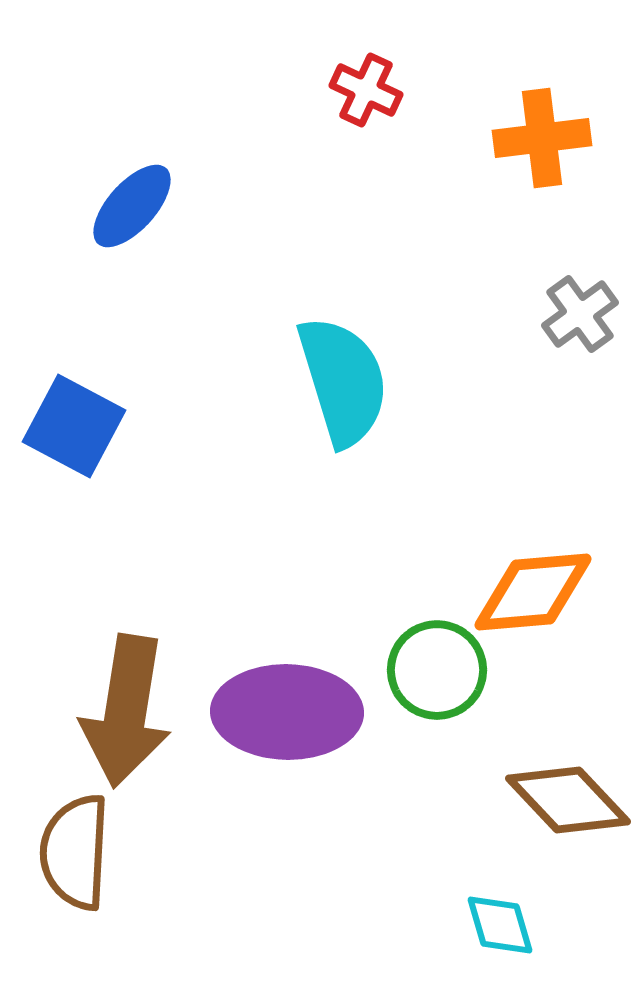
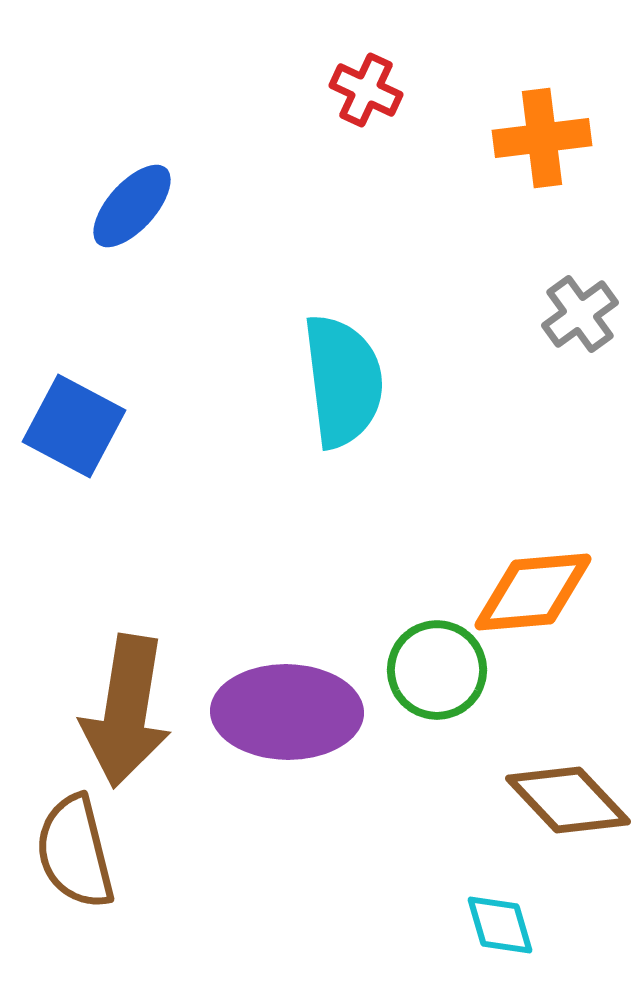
cyan semicircle: rotated 10 degrees clockwise
brown semicircle: rotated 17 degrees counterclockwise
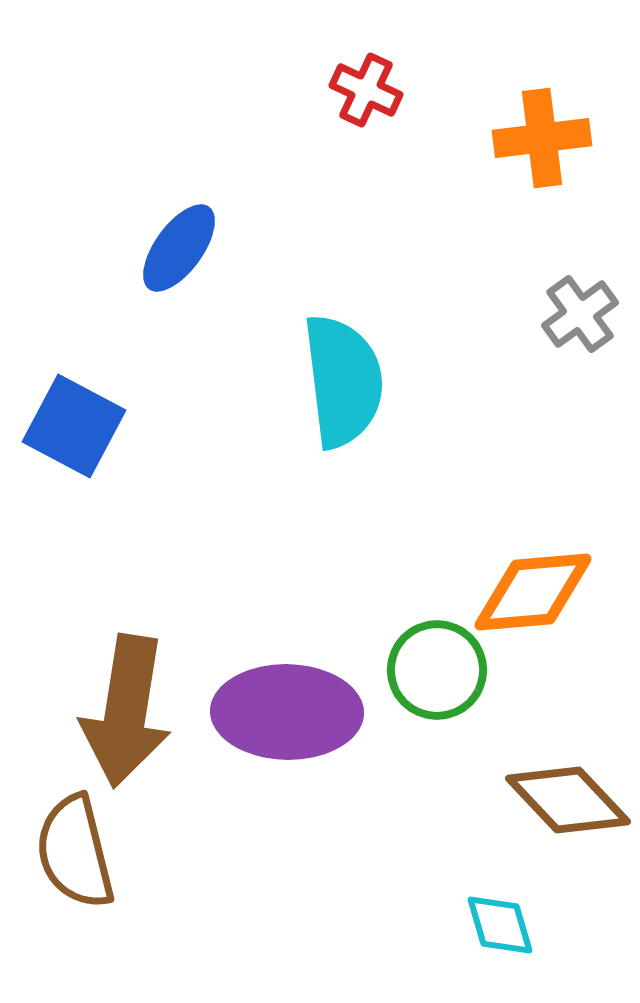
blue ellipse: moved 47 px right, 42 px down; rotated 6 degrees counterclockwise
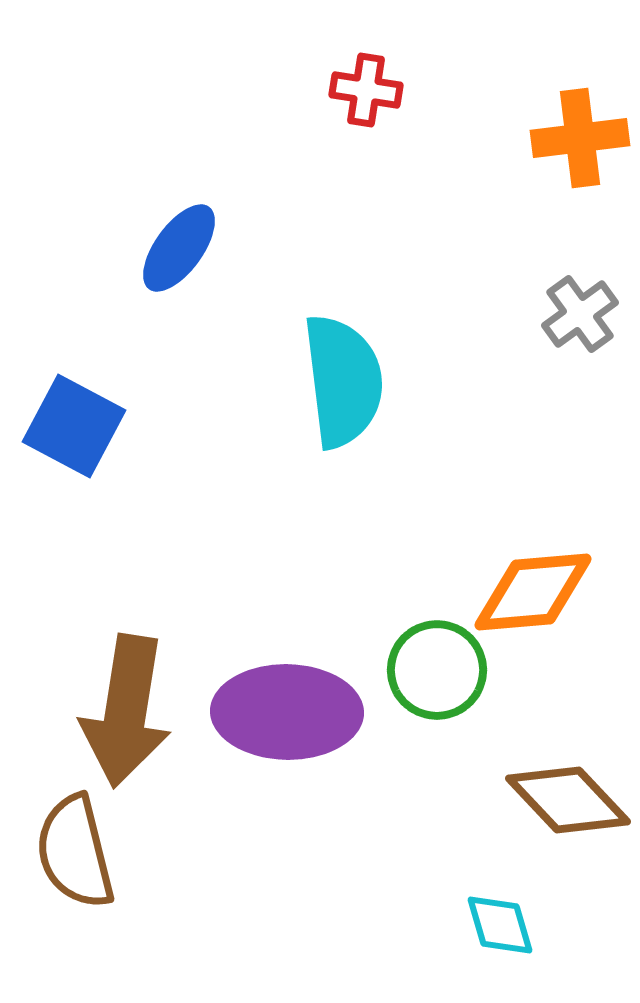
red cross: rotated 16 degrees counterclockwise
orange cross: moved 38 px right
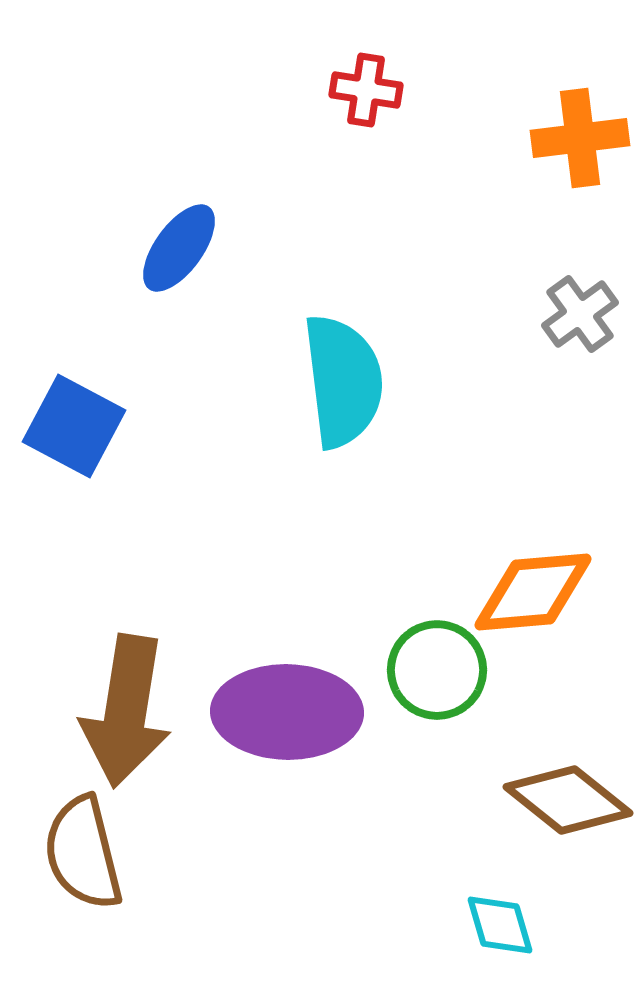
brown diamond: rotated 8 degrees counterclockwise
brown semicircle: moved 8 px right, 1 px down
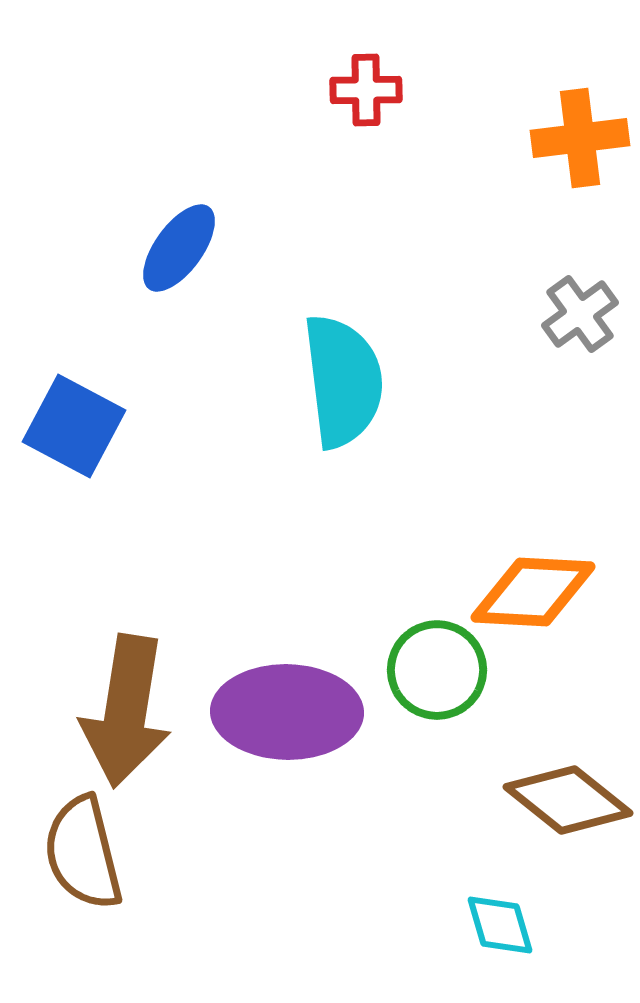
red cross: rotated 10 degrees counterclockwise
orange diamond: rotated 8 degrees clockwise
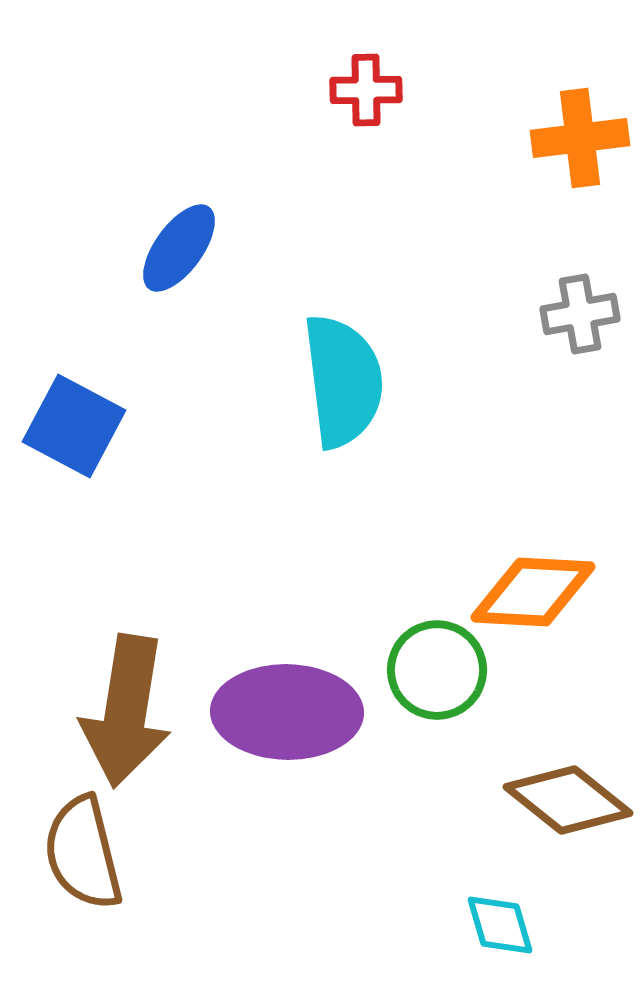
gray cross: rotated 26 degrees clockwise
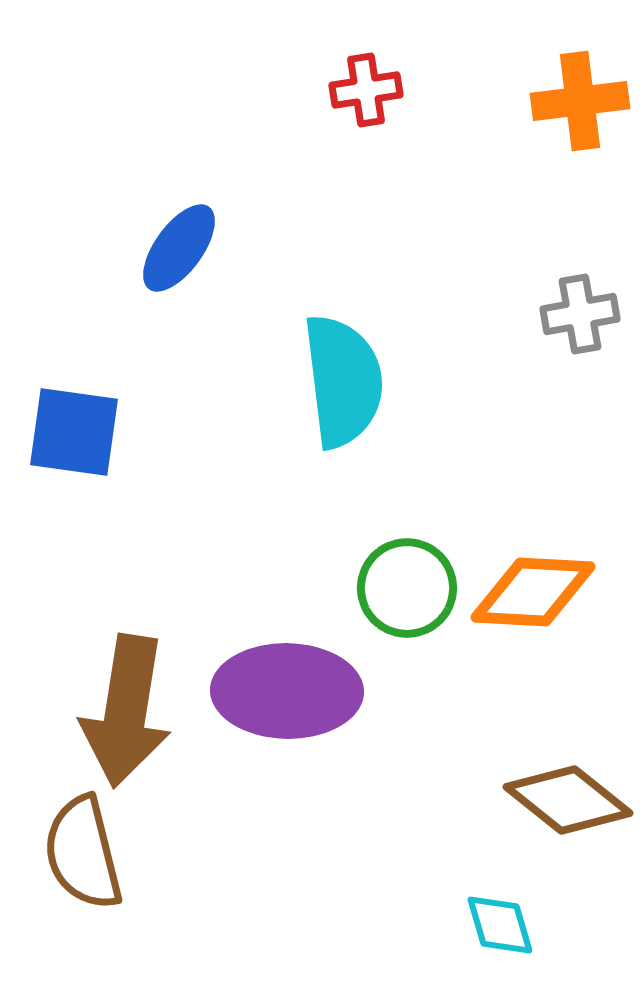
red cross: rotated 8 degrees counterclockwise
orange cross: moved 37 px up
blue square: moved 6 px down; rotated 20 degrees counterclockwise
green circle: moved 30 px left, 82 px up
purple ellipse: moved 21 px up
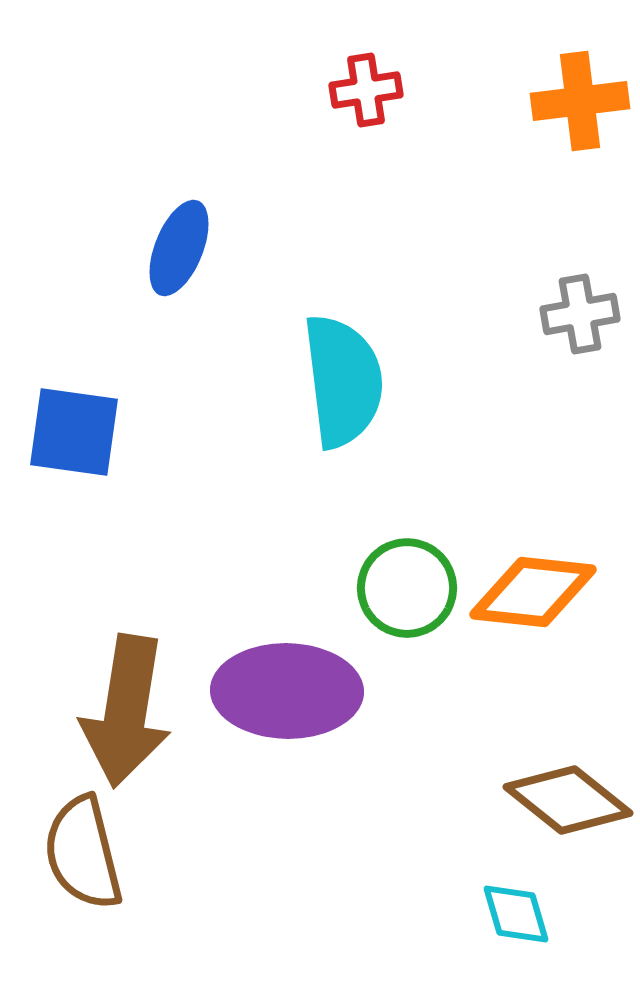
blue ellipse: rotated 14 degrees counterclockwise
orange diamond: rotated 3 degrees clockwise
cyan diamond: moved 16 px right, 11 px up
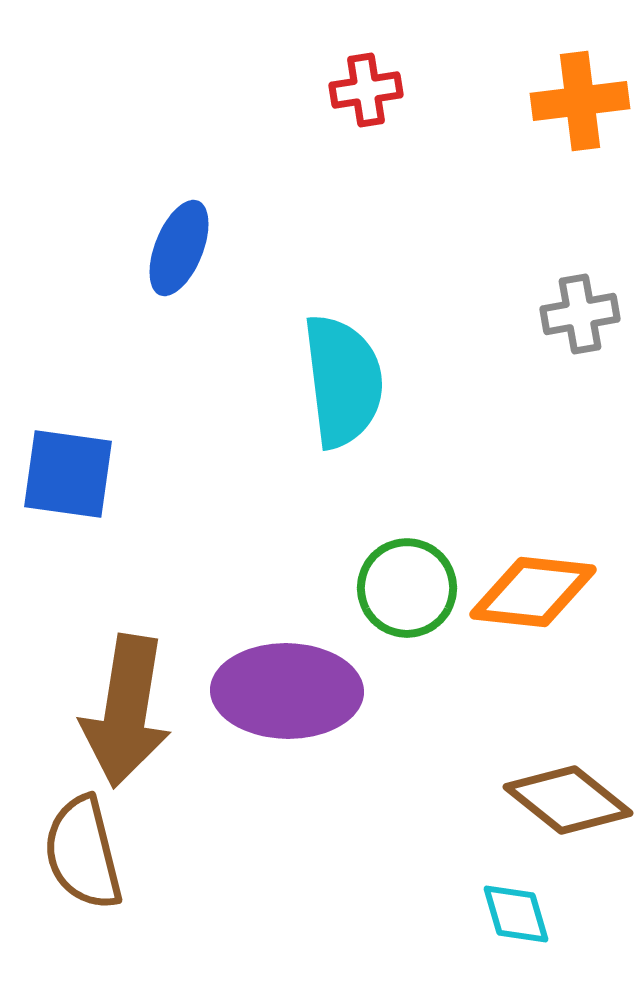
blue square: moved 6 px left, 42 px down
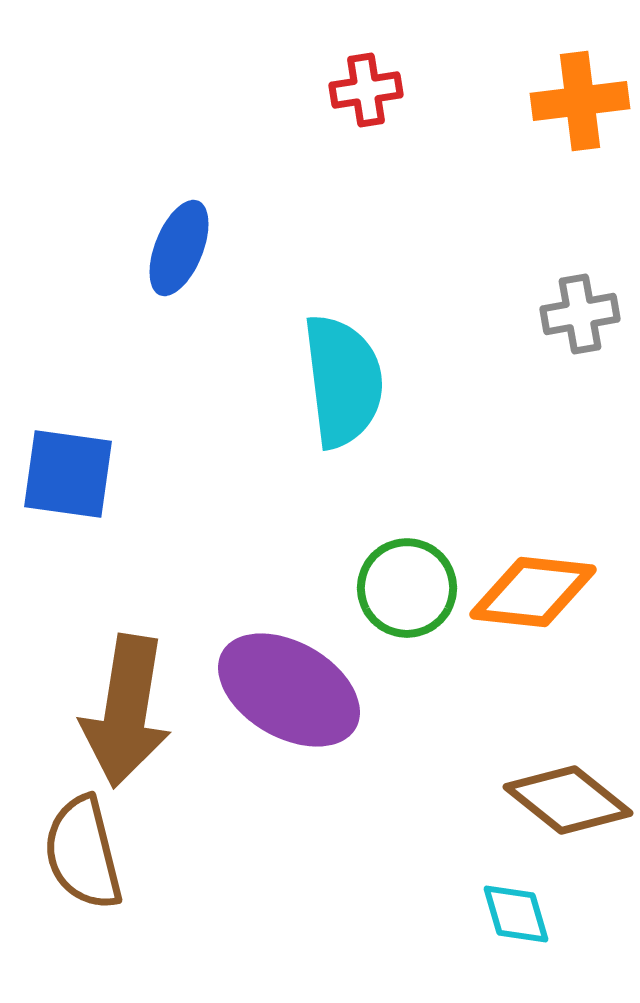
purple ellipse: moved 2 px right, 1 px up; rotated 29 degrees clockwise
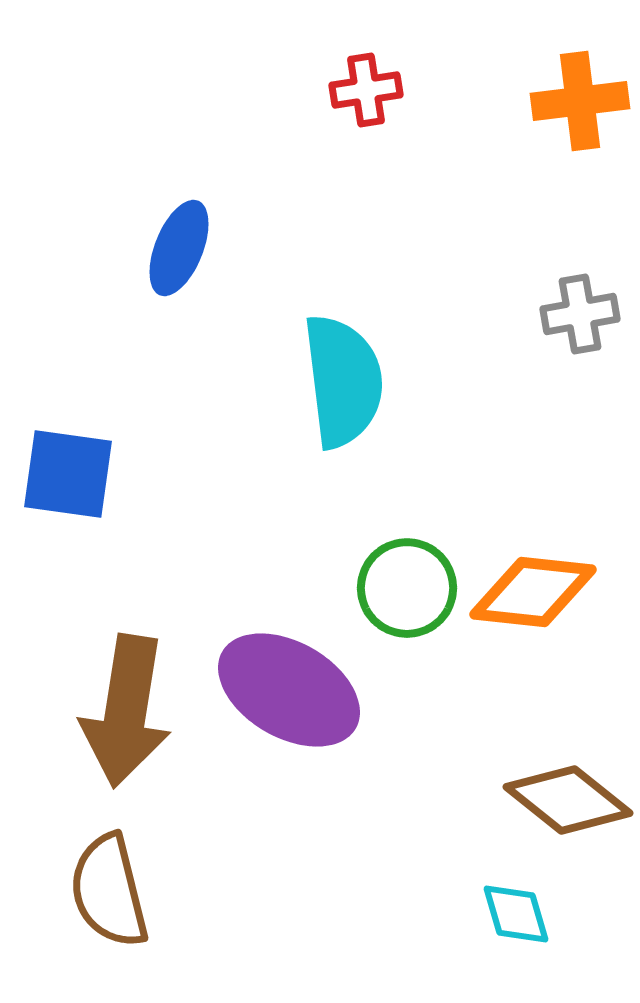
brown semicircle: moved 26 px right, 38 px down
